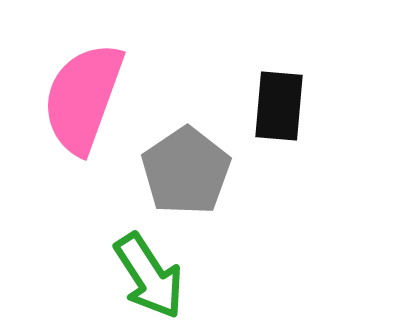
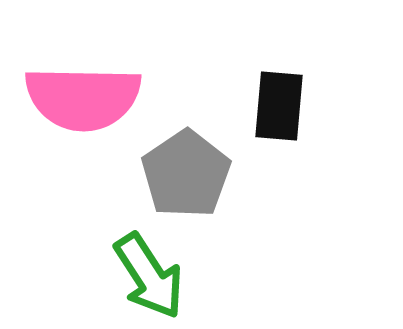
pink semicircle: rotated 109 degrees counterclockwise
gray pentagon: moved 3 px down
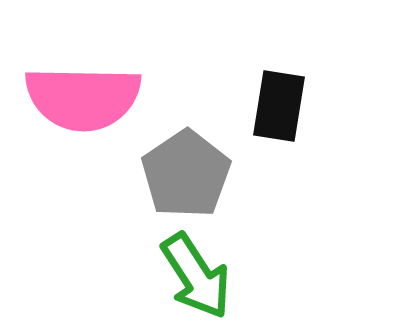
black rectangle: rotated 4 degrees clockwise
green arrow: moved 47 px right
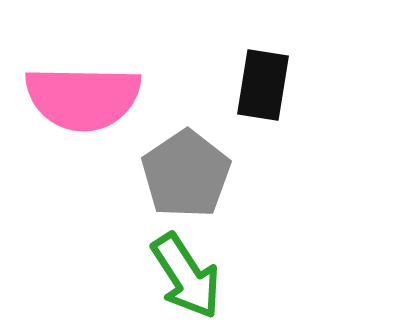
black rectangle: moved 16 px left, 21 px up
green arrow: moved 10 px left
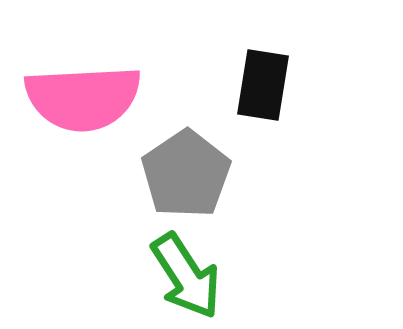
pink semicircle: rotated 4 degrees counterclockwise
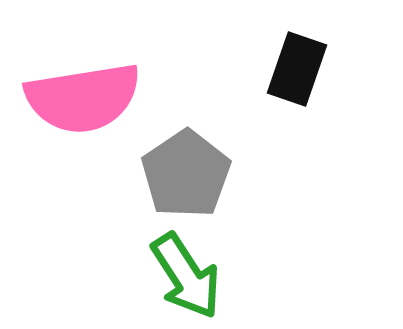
black rectangle: moved 34 px right, 16 px up; rotated 10 degrees clockwise
pink semicircle: rotated 6 degrees counterclockwise
